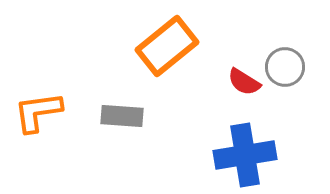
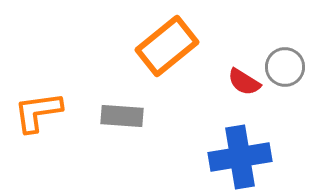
blue cross: moved 5 px left, 2 px down
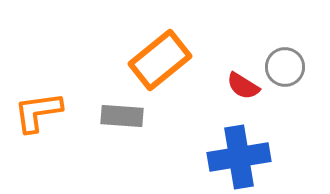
orange rectangle: moved 7 px left, 14 px down
red semicircle: moved 1 px left, 4 px down
blue cross: moved 1 px left
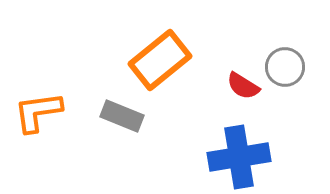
gray rectangle: rotated 18 degrees clockwise
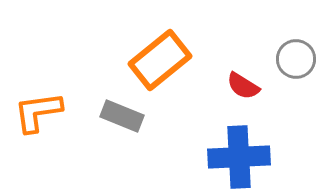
gray circle: moved 11 px right, 8 px up
blue cross: rotated 6 degrees clockwise
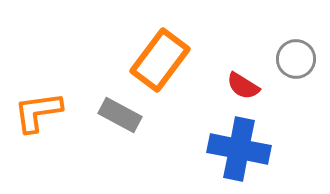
orange rectangle: rotated 14 degrees counterclockwise
gray rectangle: moved 2 px left, 1 px up; rotated 6 degrees clockwise
blue cross: moved 8 px up; rotated 14 degrees clockwise
